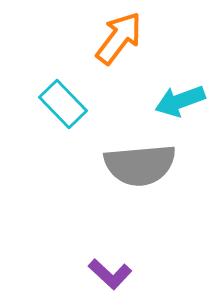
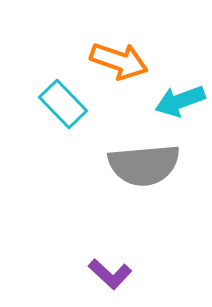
orange arrow: moved 23 px down; rotated 72 degrees clockwise
gray semicircle: moved 4 px right
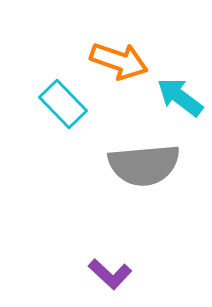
cyan arrow: moved 4 px up; rotated 57 degrees clockwise
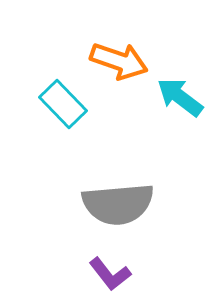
gray semicircle: moved 26 px left, 39 px down
purple L-shape: rotated 9 degrees clockwise
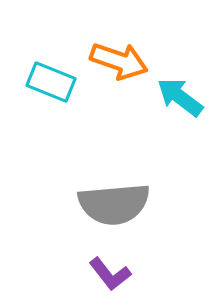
cyan rectangle: moved 12 px left, 22 px up; rotated 24 degrees counterclockwise
gray semicircle: moved 4 px left
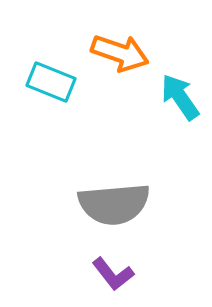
orange arrow: moved 1 px right, 8 px up
cyan arrow: rotated 18 degrees clockwise
purple L-shape: moved 3 px right
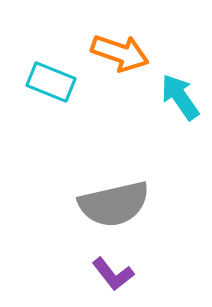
gray semicircle: rotated 8 degrees counterclockwise
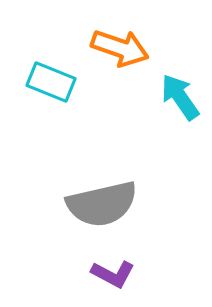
orange arrow: moved 5 px up
gray semicircle: moved 12 px left
purple L-shape: rotated 24 degrees counterclockwise
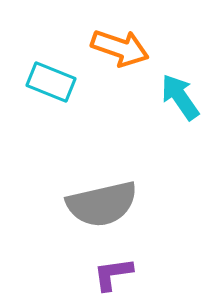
purple L-shape: rotated 144 degrees clockwise
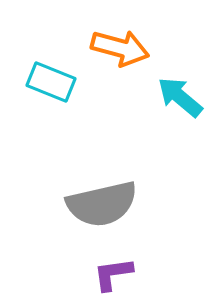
orange arrow: rotated 4 degrees counterclockwise
cyan arrow: rotated 15 degrees counterclockwise
